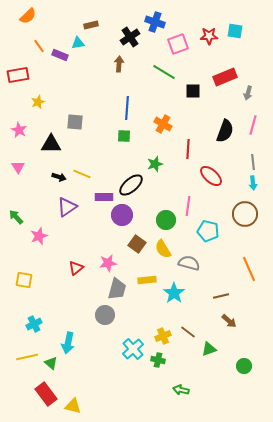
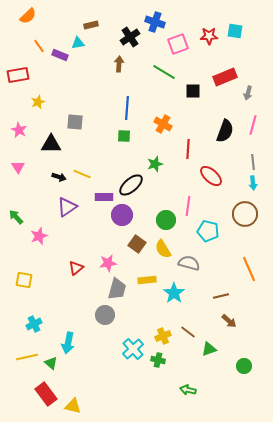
green arrow at (181, 390): moved 7 px right
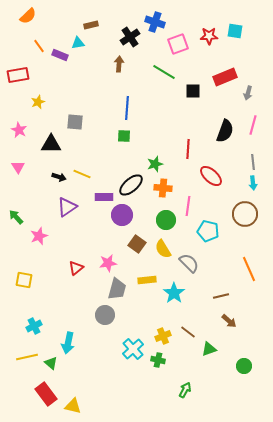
orange cross at (163, 124): moved 64 px down; rotated 24 degrees counterclockwise
gray semicircle at (189, 263): rotated 30 degrees clockwise
cyan cross at (34, 324): moved 2 px down
green arrow at (188, 390): moved 3 px left; rotated 105 degrees clockwise
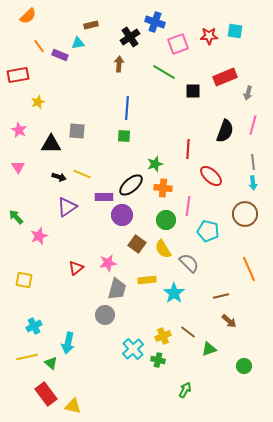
gray square at (75, 122): moved 2 px right, 9 px down
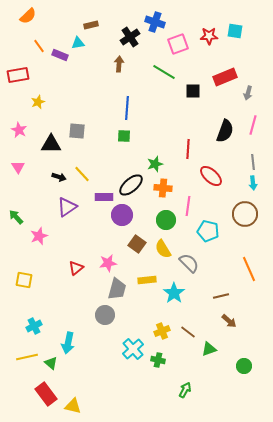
yellow line at (82, 174): rotated 24 degrees clockwise
yellow cross at (163, 336): moved 1 px left, 5 px up
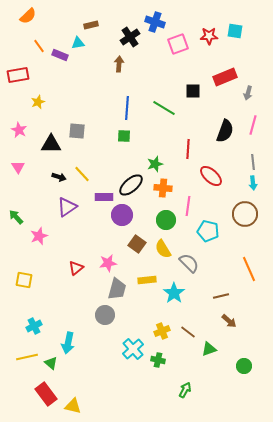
green line at (164, 72): moved 36 px down
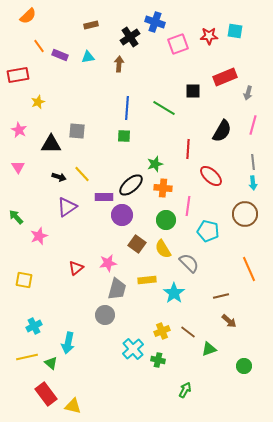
cyan triangle at (78, 43): moved 10 px right, 14 px down
black semicircle at (225, 131): moved 3 px left; rotated 10 degrees clockwise
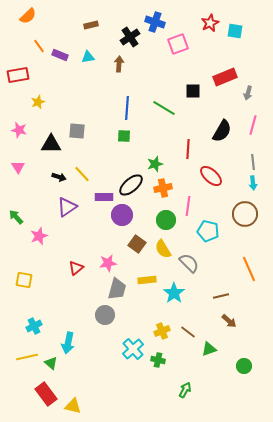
red star at (209, 36): moved 1 px right, 13 px up; rotated 24 degrees counterclockwise
pink star at (19, 130): rotated 14 degrees counterclockwise
orange cross at (163, 188): rotated 18 degrees counterclockwise
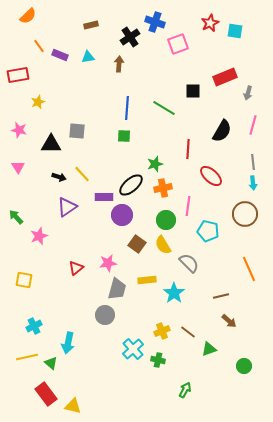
yellow semicircle at (163, 249): moved 4 px up
